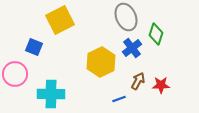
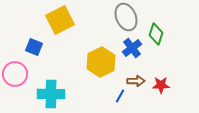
brown arrow: moved 2 px left; rotated 60 degrees clockwise
blue line: moved 1 px right, 3 px up; rotated 40 degrees counterclockwise
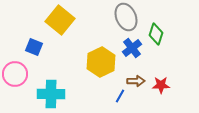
yellow square: rotated 24 degrees counterclockwise
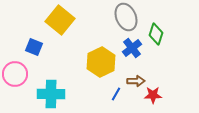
red star: moved 8 px left, 10 px down
blue line: moved 4 px left, 2 px up
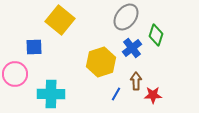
gray ellipse: rotated 60 degrees clockwise
green diamond: moved 1 px down
blue square: rotated 24 degrees counterclockwise
yellow hexagon: rotated 8 degrees clockwise
brown arrow: rotated 90 degrees counterclockwise
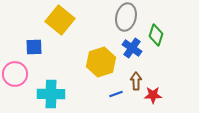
gray ellipse: rotated 24 degrees counterclockwise
blue cross: rotated 18 degrees counterclockwise
blue line: rotated 40 degrees clockwise
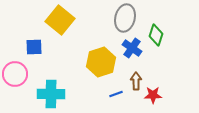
gray ellipse: moved 1 px left, 1 px down
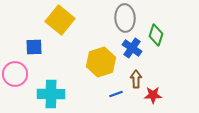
gray ellipse: rotated 16 degrees counterclockwise
brown arrow: moved 2 px up
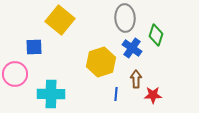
blue line: rotated 64 degrees counterclockwise
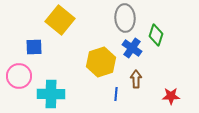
pink circle: moved 4 px right, 2 px down
red star: moved 18 px right, 1 px down
